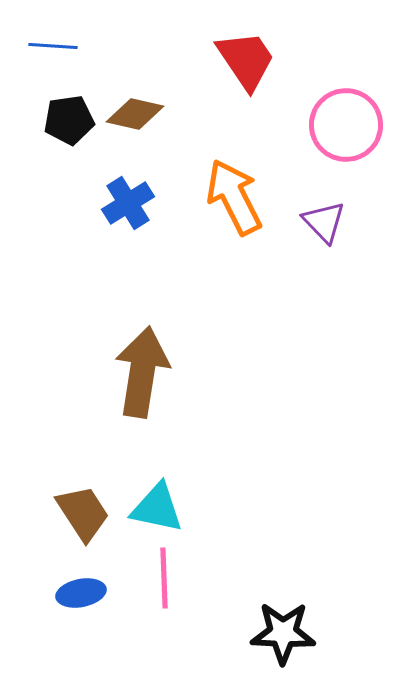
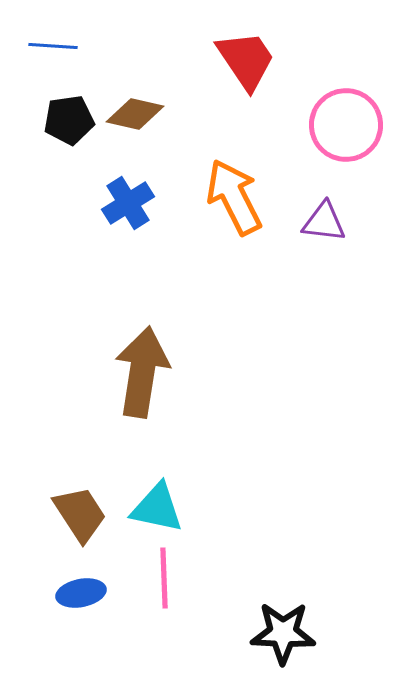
purple triangle: rotated 39 degrees counterclockwise
brown trapezoid: moved 3 px left, 1 px down
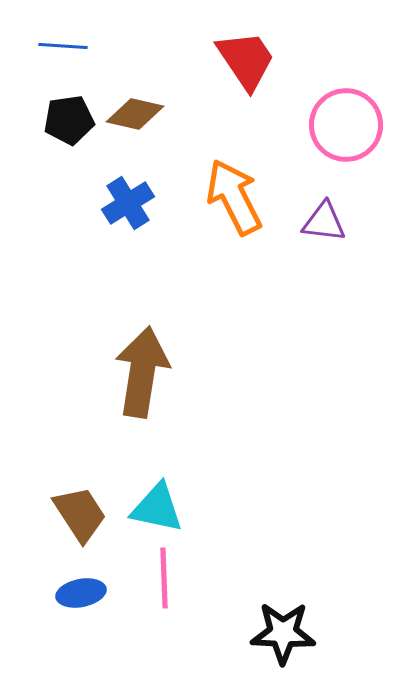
blue line: moved 10 px right
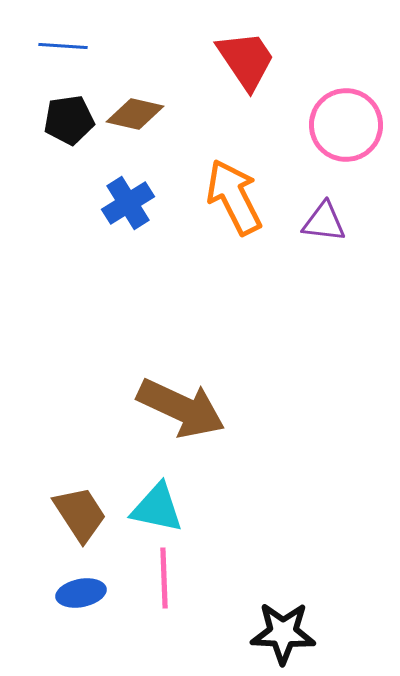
brown arrow: moved 39 px right, 36 px down; rotated 106 degrees clockwise
